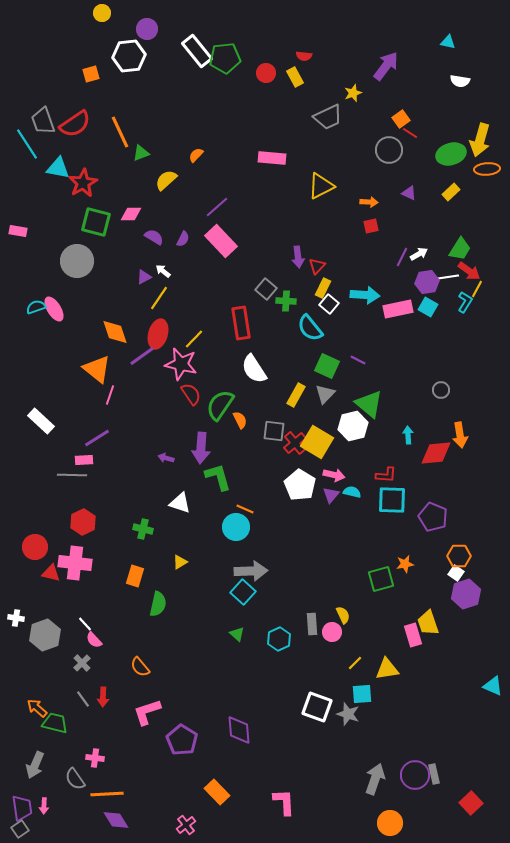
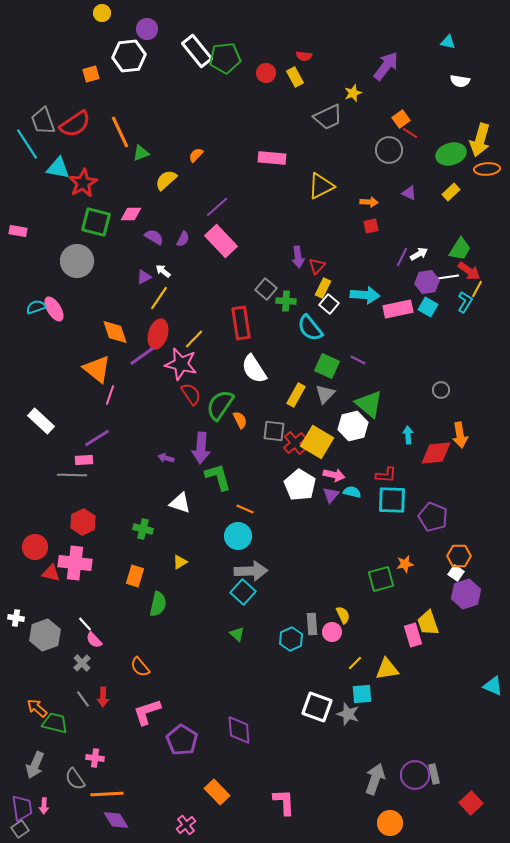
cyan circle at (236, 527): moved 2 px right, 9 px down
cyan hexagon at (279, 639): moved 12 px right
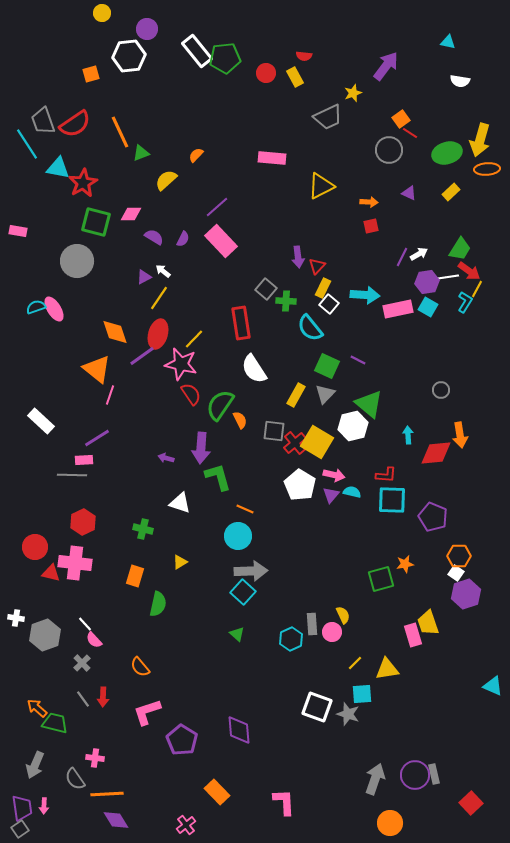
green ellipse at (451, 154): moved 4 px left, 1 px up
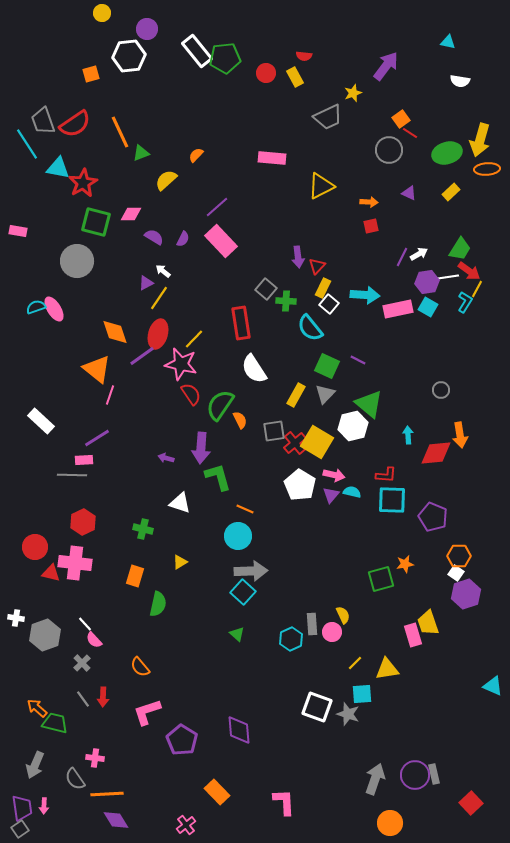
purple triangle at (144, 277): moved 2 px right, 6 px down
gray square at (274, 431): rotated 15 degrees counterclockwise
